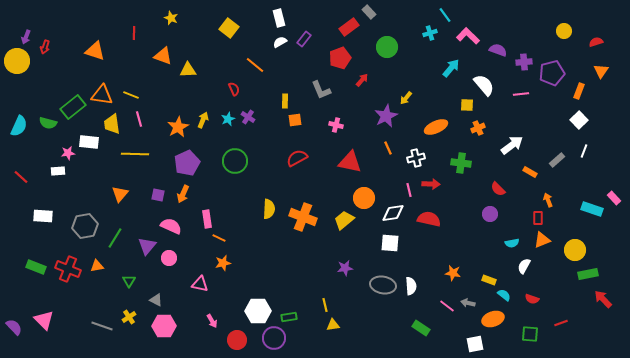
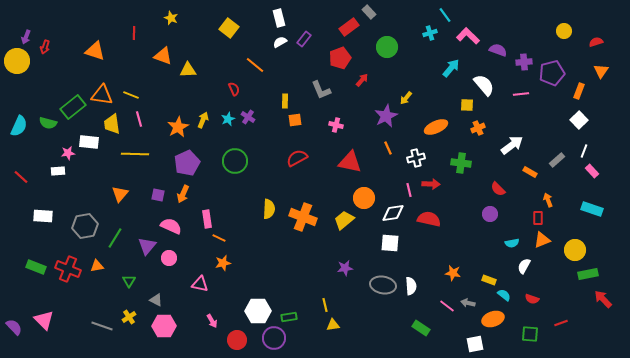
pink rectangle at (614, 198): moved 22 px left, 27 px up
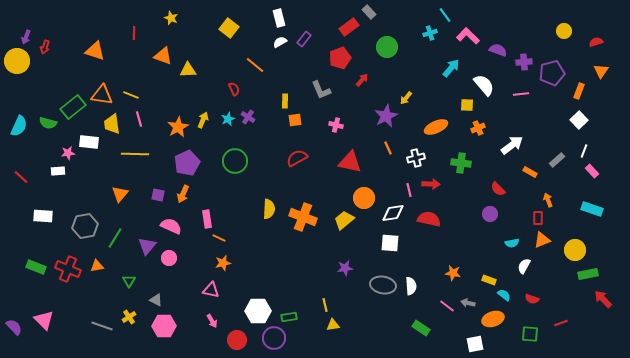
pink triangle at (200, 284): moved 11 px right, 6 px down
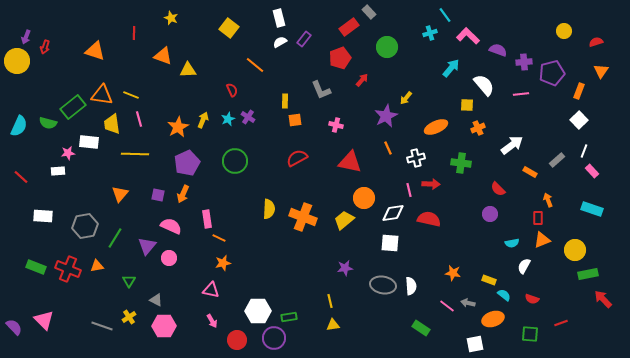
red semicircle at (234, 89): moved 2 px left, 1 px down
yellow line at (325, 305): moved 5 px right, 4 px up
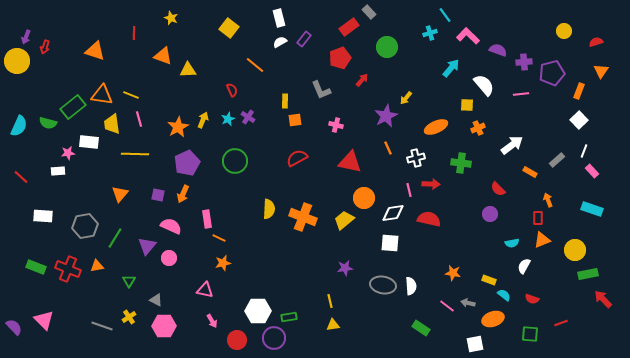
pink triangle at (211, 290): moved 6 px left
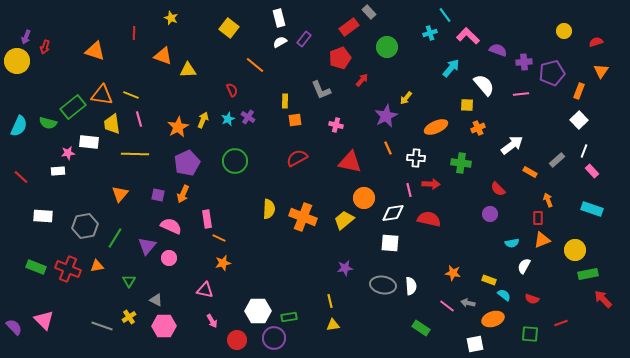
white cross at (416, 158): rotated 18 degrees clockwise
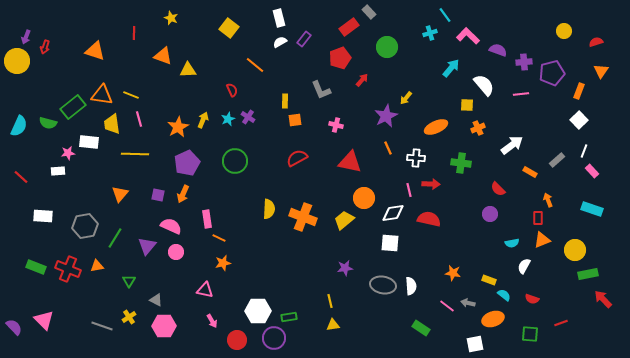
pink circle at (169, 258): moved 7 px right, 6 px up
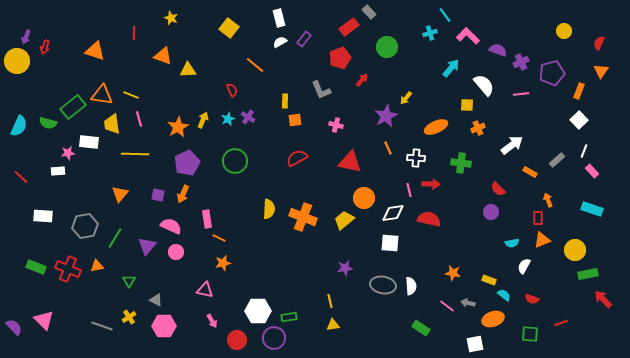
red semicircle at (596, 42): moved 3 px right, 1 px down; rotated 48 degrees counterclockwise
purple cross at (524, 62): moved 3 px left; rotated 21 degrees counterclockwise
purple circle at (490, 214): moved 1 px right, 2 px up
